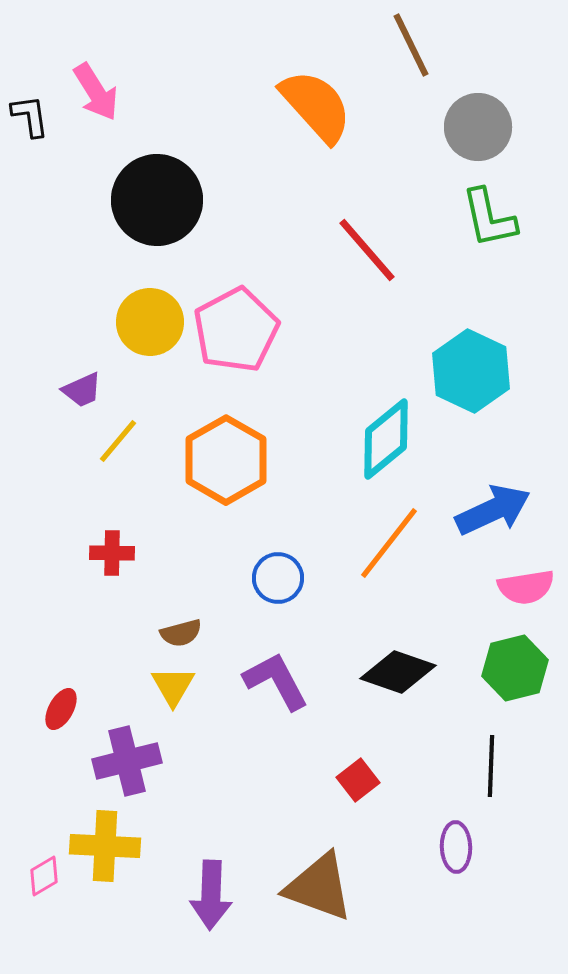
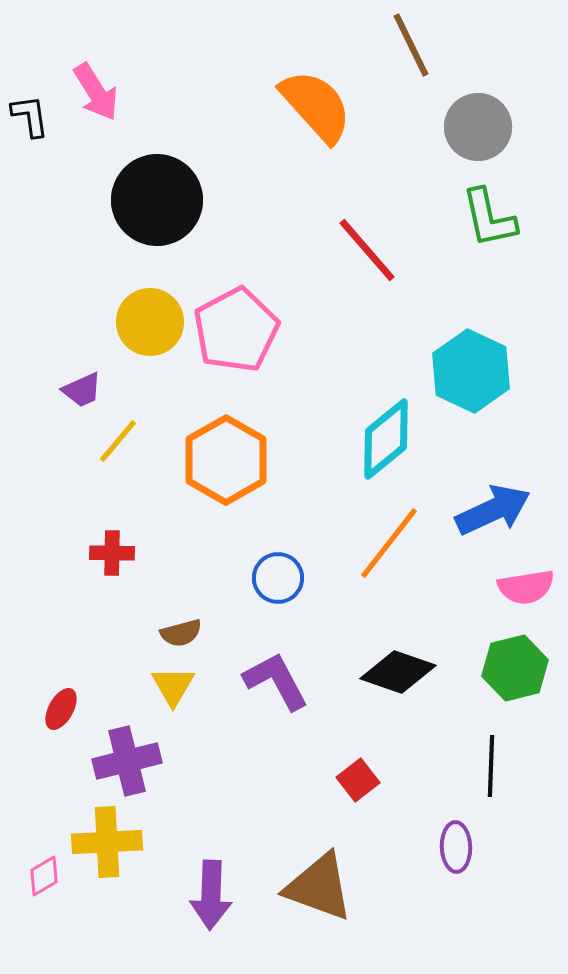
yellow cross: moved 2 px right, 4 px up; rotated 6 degrees counterclockwise
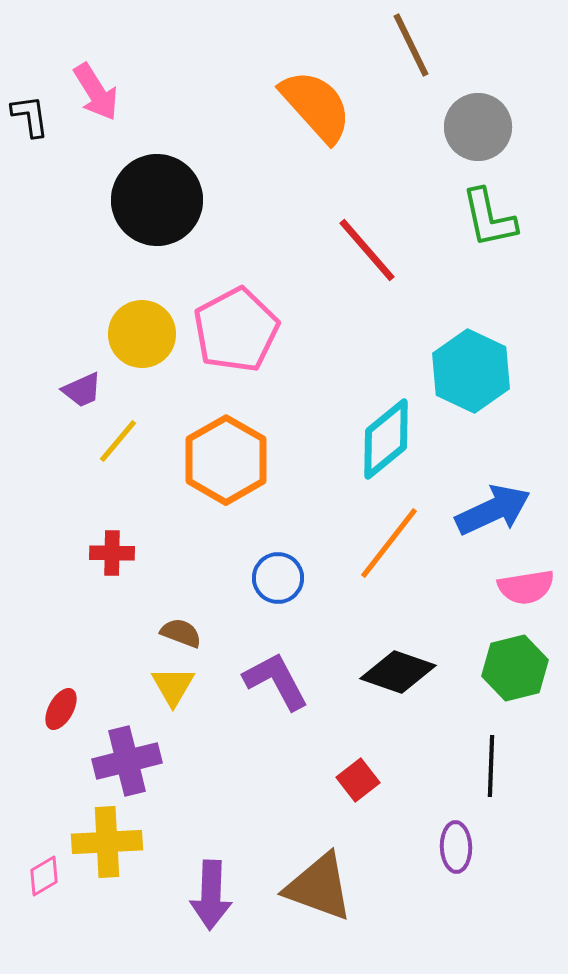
yellow circle: moved 8 px left, 12 px down
brown semicircle: rotated 144 degrees counterclockwise
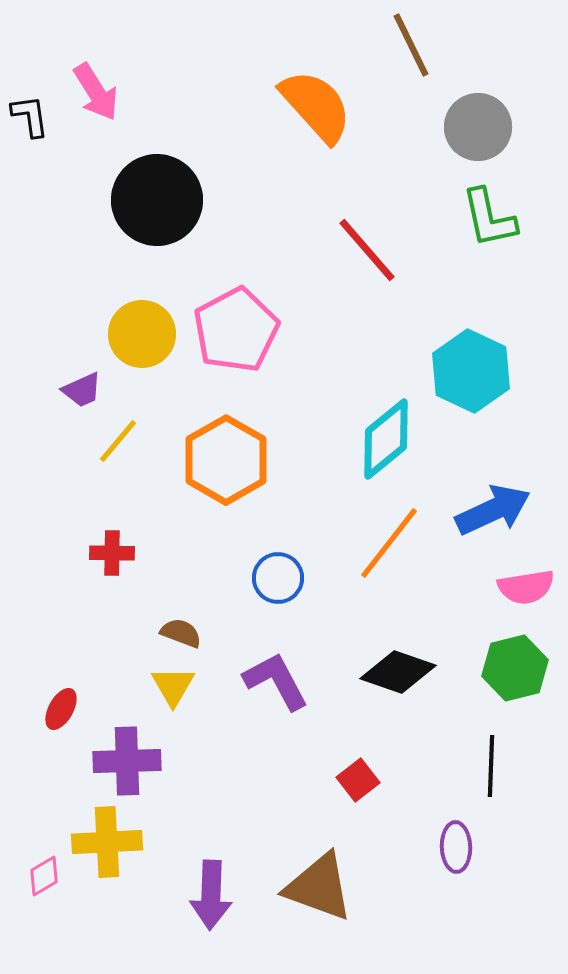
purple cross: rotated 12 degrees clockwise
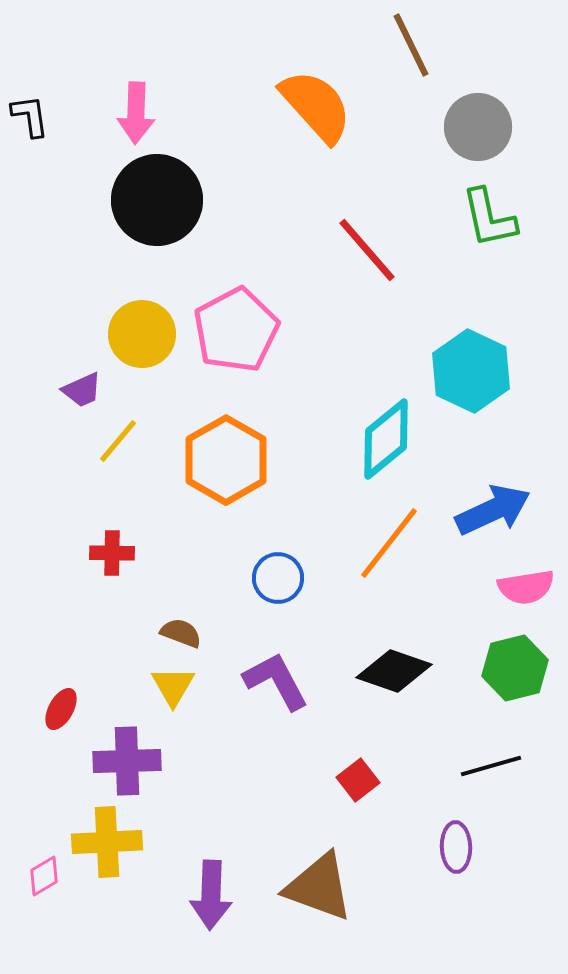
pink arrow: moved 40 px right, 21 px down; rotated 34 degrees clockwise
black diamond: moved 4 px left, 1 px up
black line: rotated 72 degrees clockwise
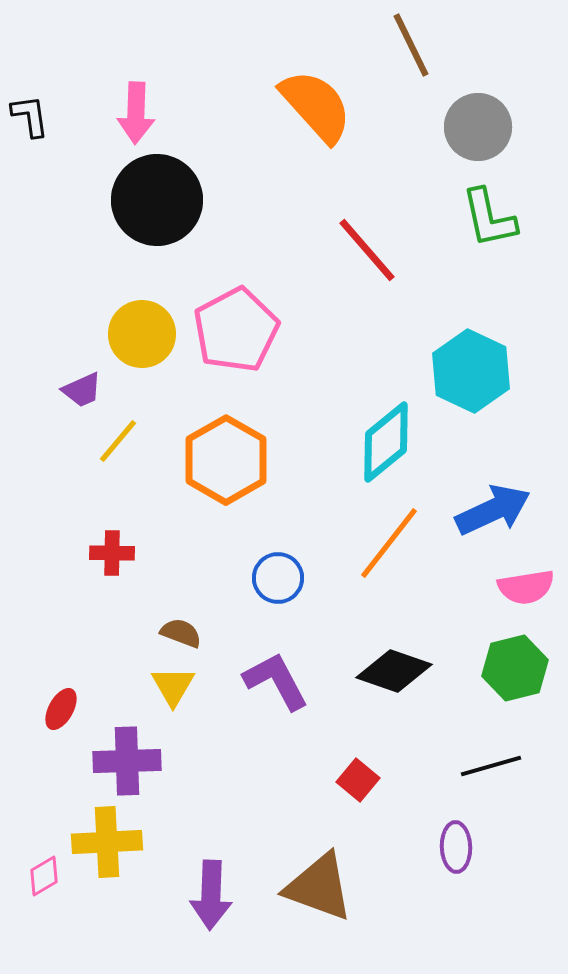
cyan diamond: moved 3 px down
red square: rotated 12 degrees counterclockwise
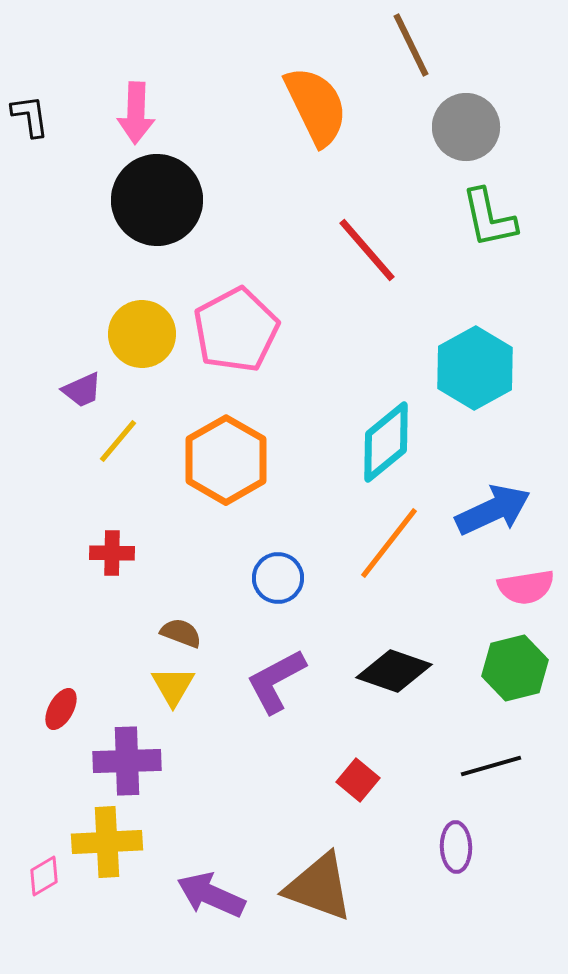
orange semicircle: rotated 16 degrees clockwise
gray circle: moved 12 px left
cyan hexagon: moved 4 px right, 3 px up; rotated 6 degrees clockwise
purple L-shape: rotated 90 degrees counterclockwise
purple arrow: rotated 112 degrees clockwise
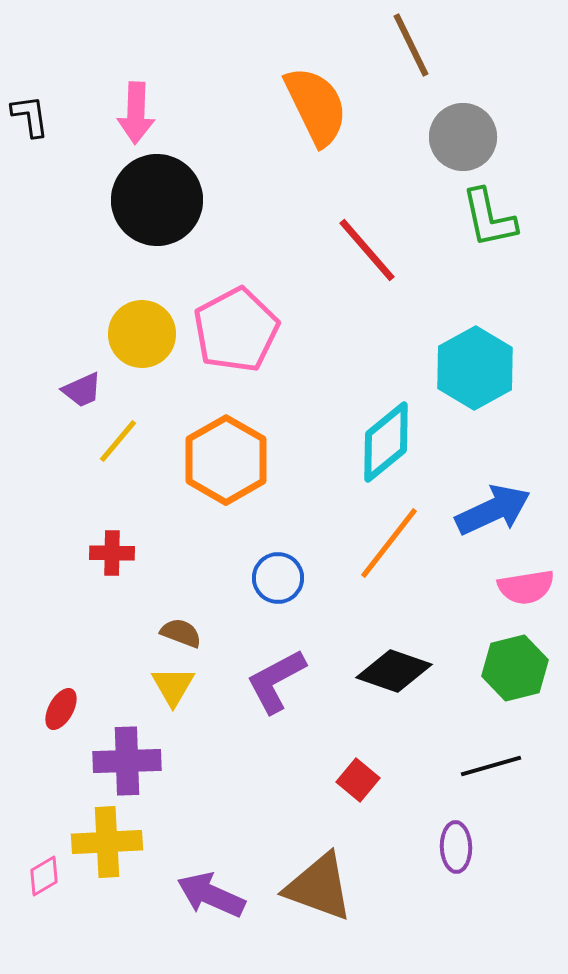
gray circle: moved 3 px left, 10 px down
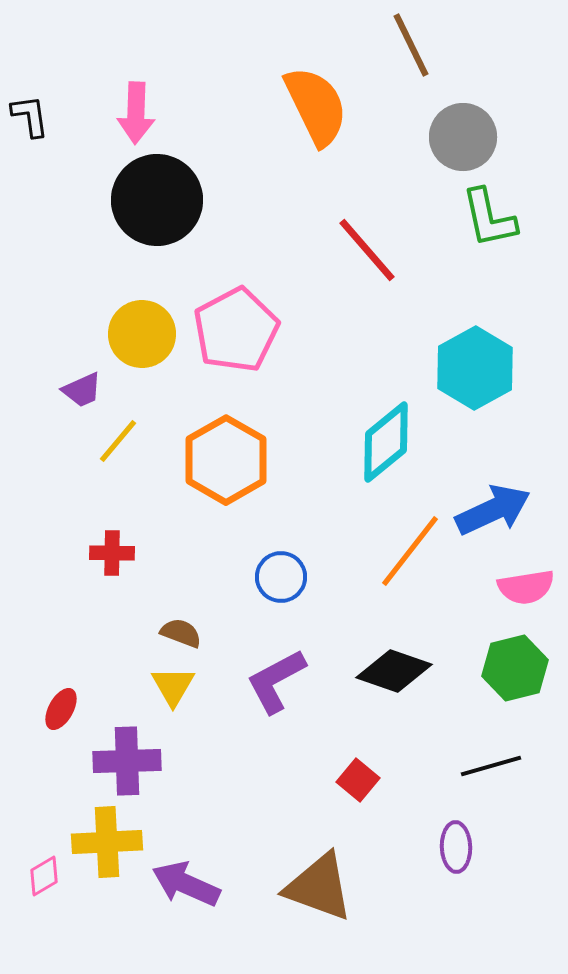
orange line: moved 21 px right, 8 px down
blue circle: moved 3 px right, 1 px up
purple arrow: moved 25 px left, 11 px up
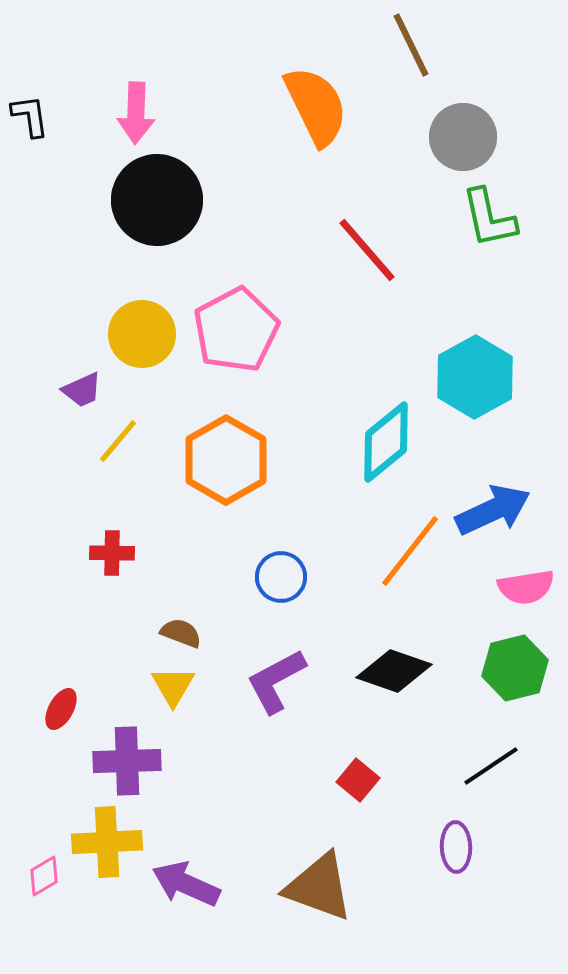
cyan hexagon: moved 9 px down
black line: rotated 18 degrees counterclockwise
